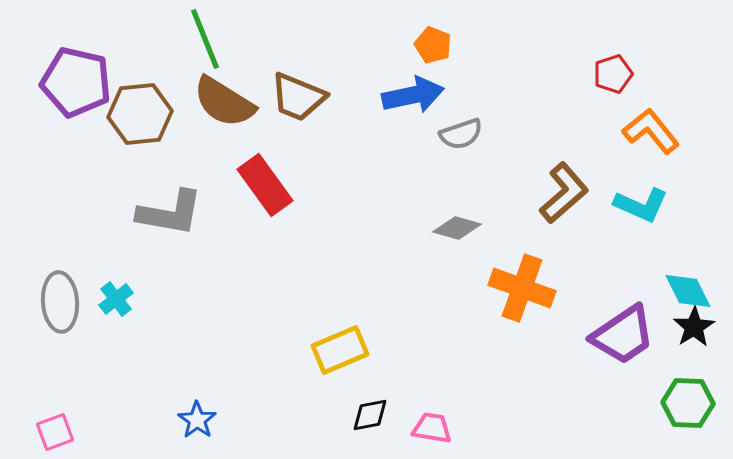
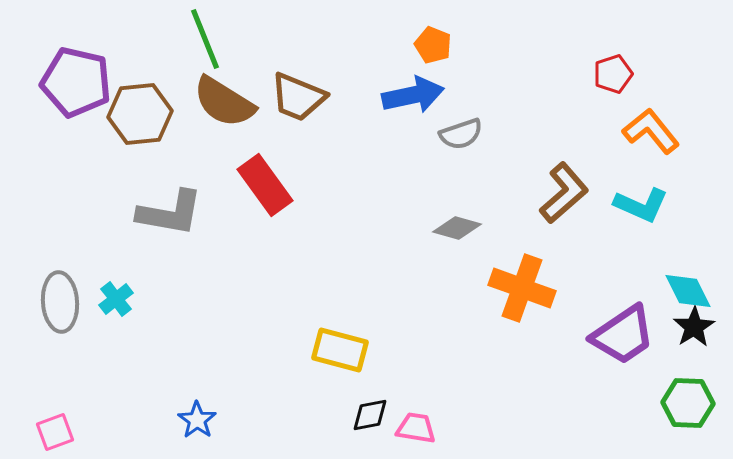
yellow rectangle: rotated 38 degrees clockwise
pink trapezoid: moved 16 px left
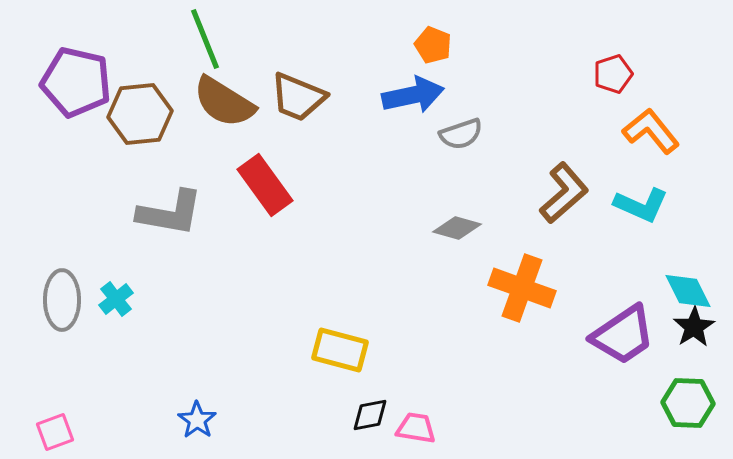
gray ellipse: moved 2 px right, 2 px up; rotated 4 degrees clockwise
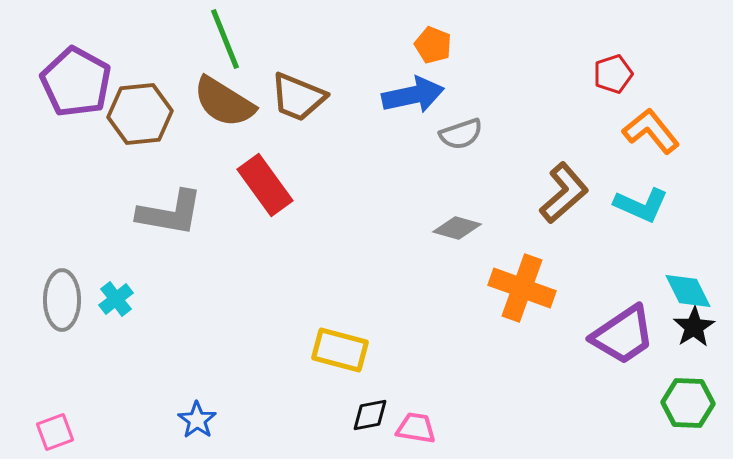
green line: moved 20 px right
purple pentagon: rotated 16 degrees clockwise
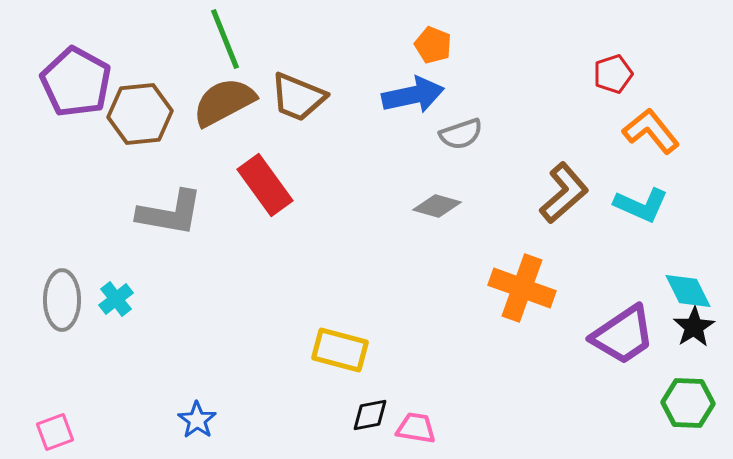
brown semicircle: rotated 120 degrees clockwise
gray diamond: moved 20 px left, 22 px up
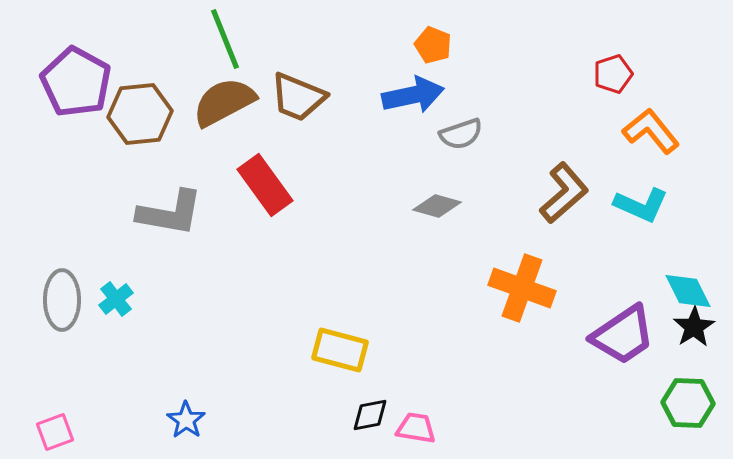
blue star: moved 11 px left
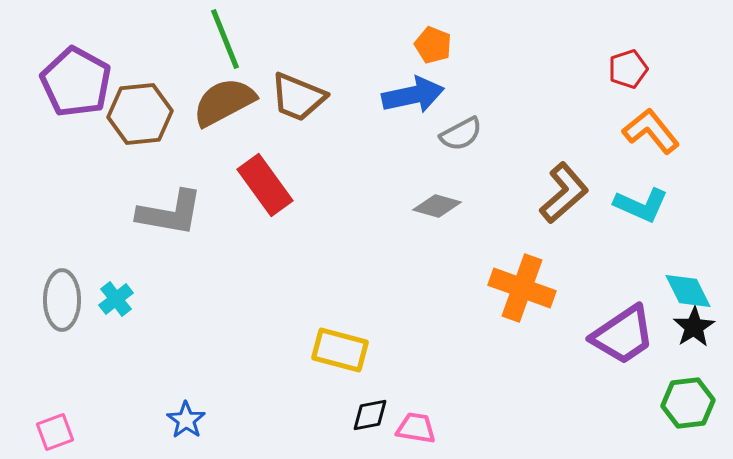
red pentagon: moved 15 px right, 5 px up
gray semicircle: rotated 9 degrees counterclockwise
green hexagon: rotated 9 degrees counterclockwise
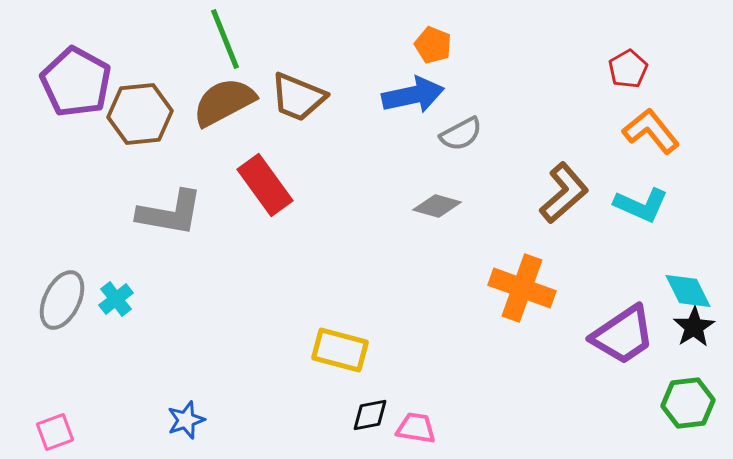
red pentagon: rotated 12 degrees counterclockwise
gray ellipse: rotated 26 degrees clockwise
blue star: rotated 18 degrees clockwise
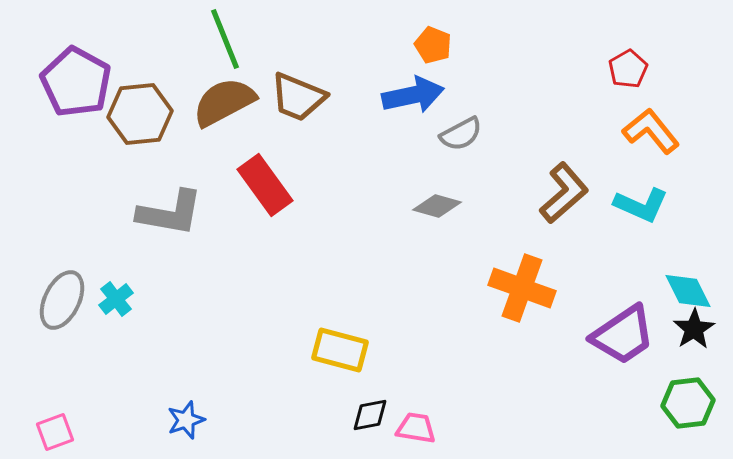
black star: moved 2 px down
